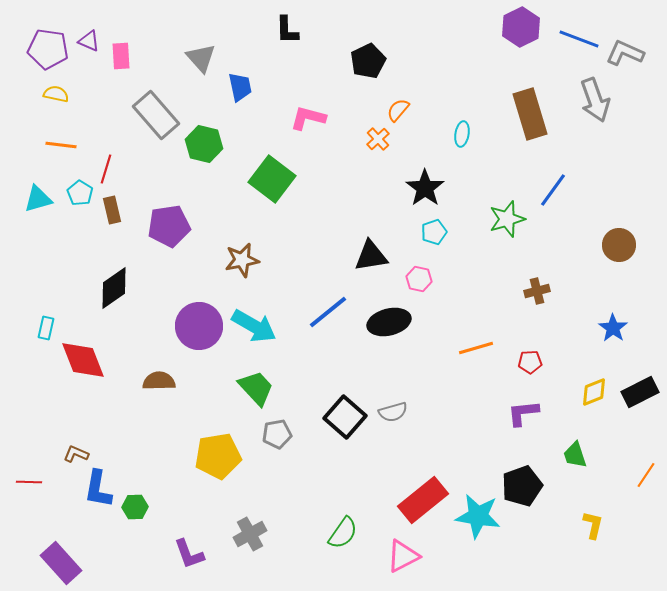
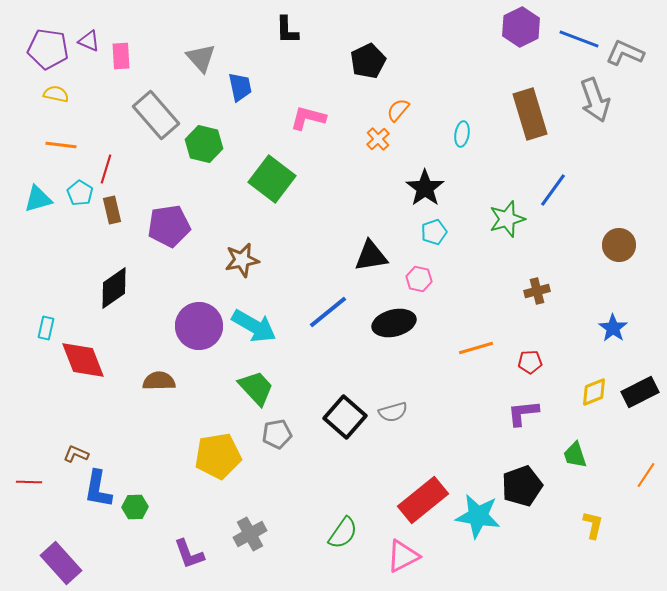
black ellipse at (389, 322): moved 5 px right, 1 px down
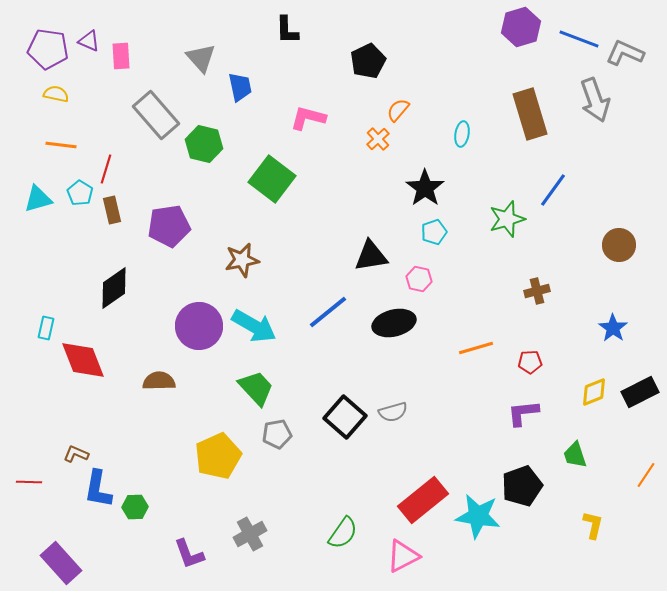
purple hexagon at (521, 27): rotated 9 degrees clockwise
yellow pentagon at (218, 456): rotated 15 degrees counterclockwise
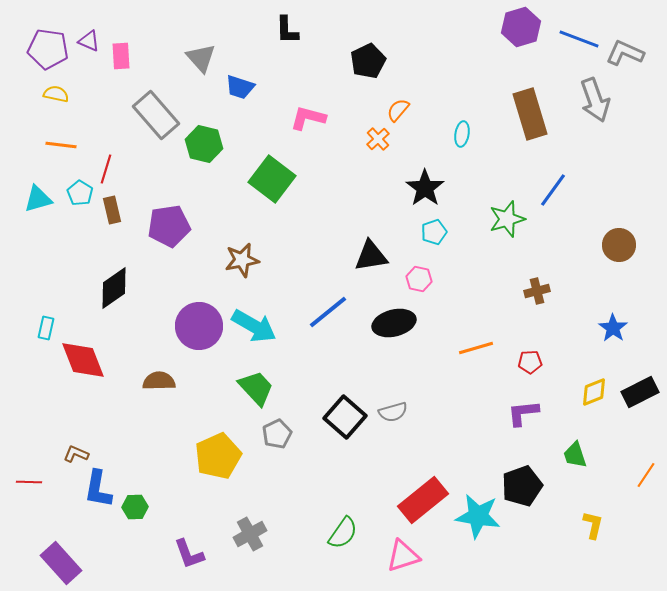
blue trapezoid at (240, 87): rotated 120 degrees clockwise
gray pentagon at (277, 434): rotated 16 degrees counterclockwise
pink triangle at (403, 556): rotated 9 degrees clockwise
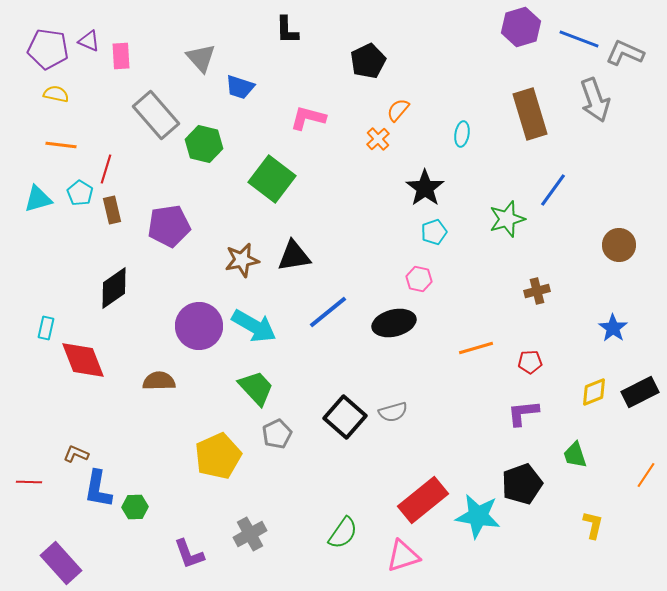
black triangle at (371, 256): moved 77 px left
black pentagon at (522, 486): moved 2 px up
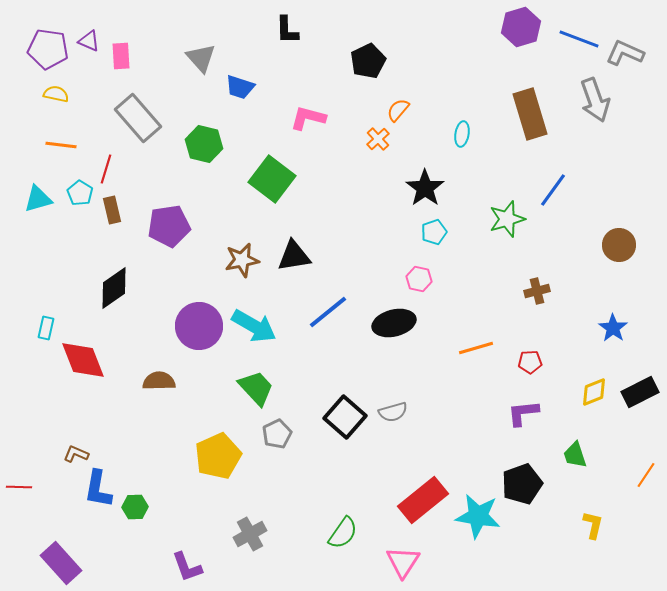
gray rectangle at (156, 115): moved 18 px left, 3 px down
red line at (29, 482): moved 10 px left, 5 px down
purple L-shape at (189, 554): moved 2 px left, 13 px down
pink triangle at (403, 556): moved 6 px down; rotated 39 degrees counterclockwise
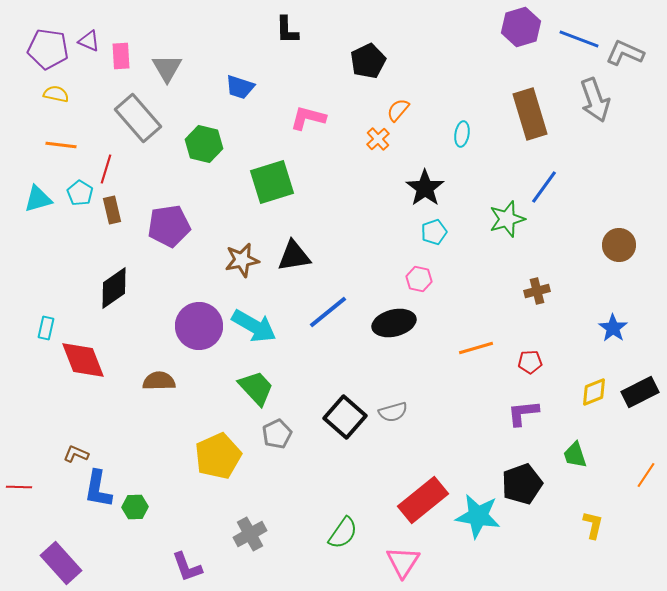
gray triangle at (201, 58): moved 34 px left, 10 px down; rotated 12 degrees clockwise
green square at (272, 179): moved 3 px down; rotated 36 degrees clockwise
blue line at (553, 190): moved 9 px left, 3 px up
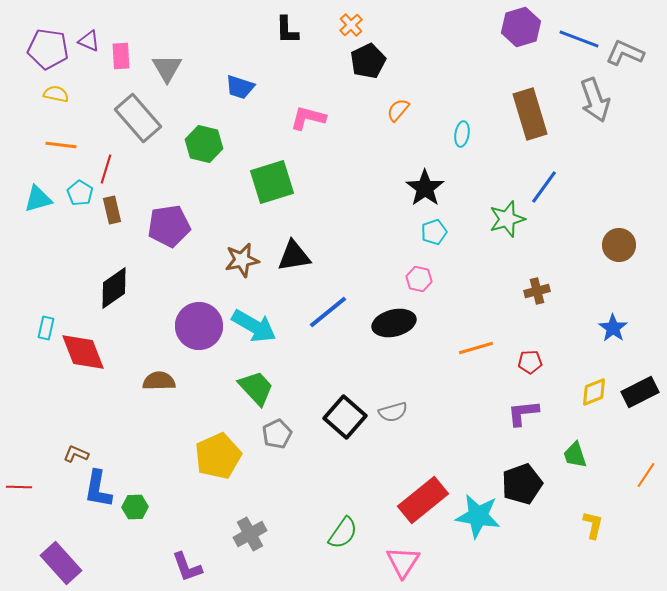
orange cross at (378, 139): moved 27 px left, 114 px up
red diamond at (83, 360): moved 8 px up
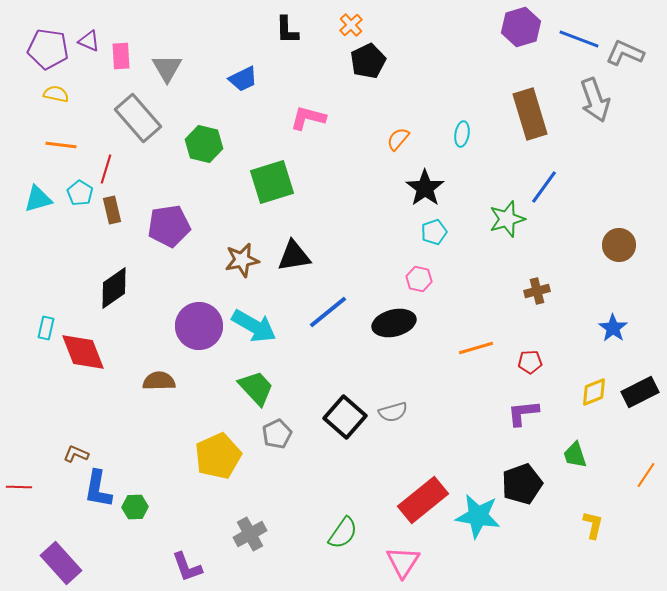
blue trapezoid at (240, 87): moved 3 px right, 8 px up; rotated 44 degrees counterclockwise
orange semicircle at (398, 110): moved 29 px down
